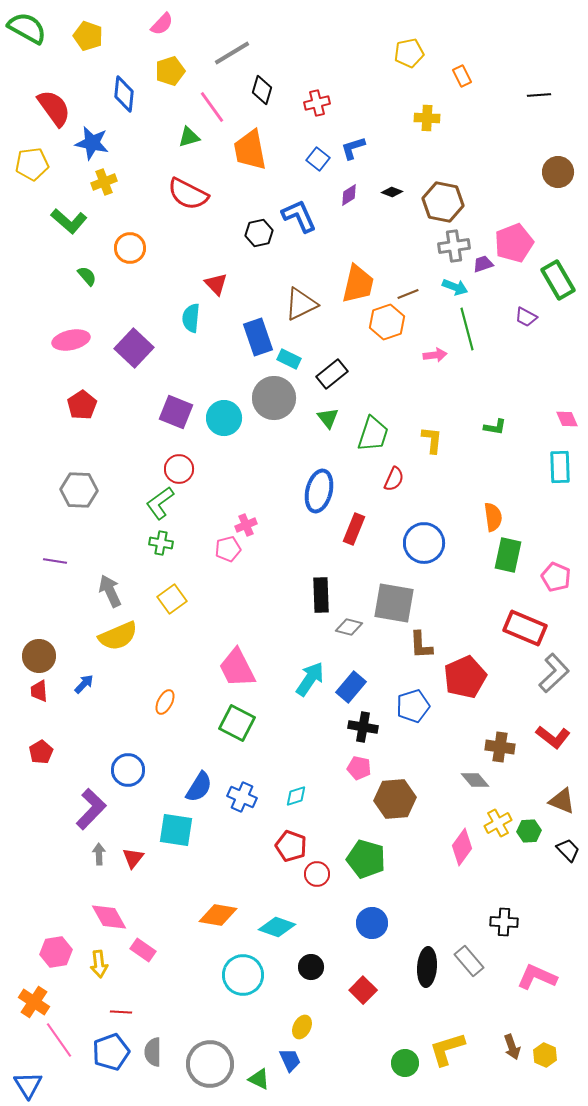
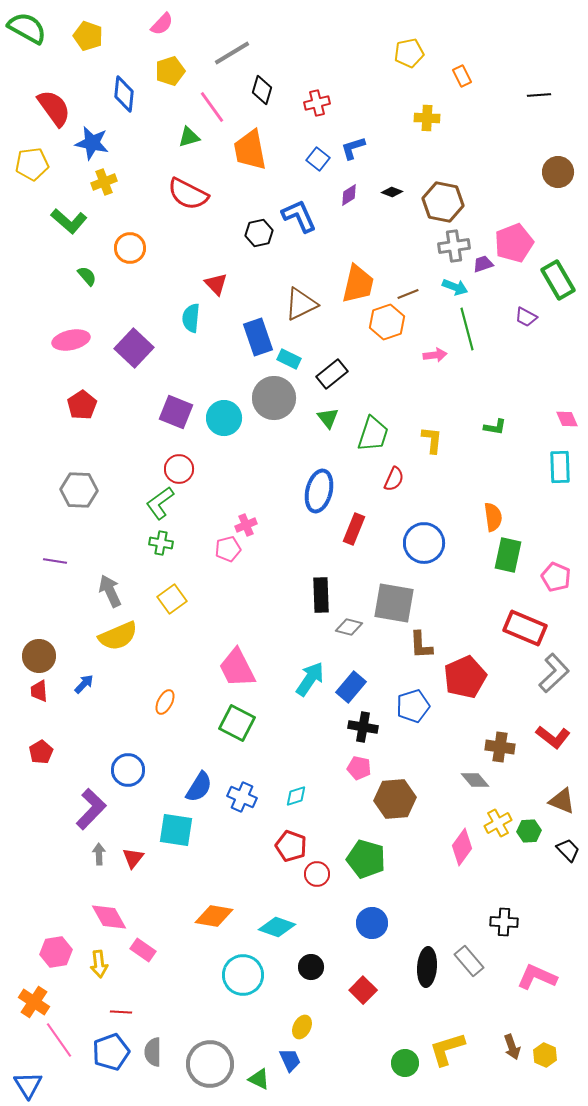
orange diamond at (218, 915): moved 4 px left, 1 px down
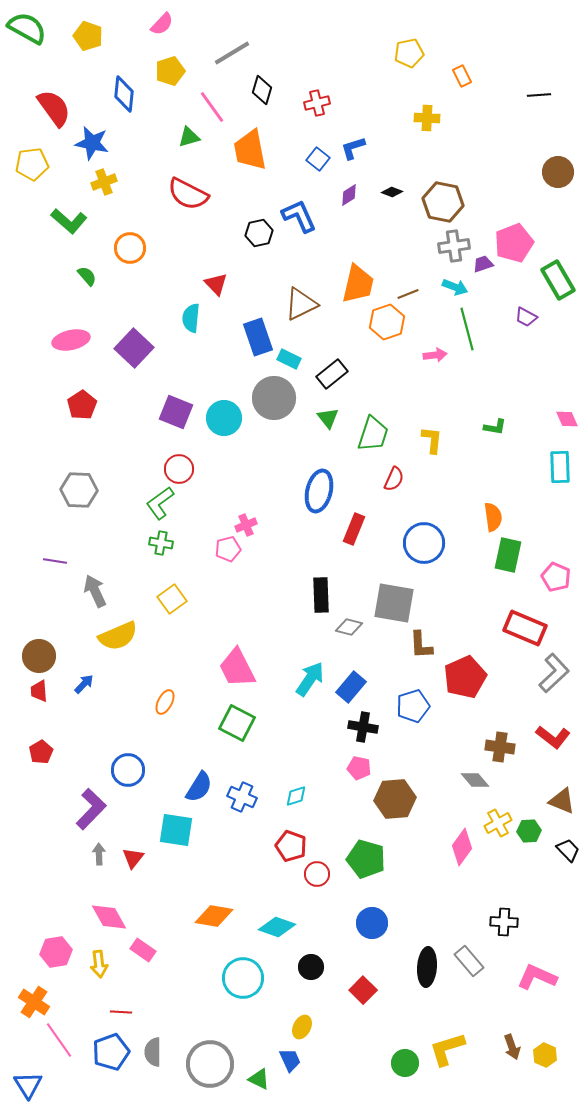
gray arrow at (110, 591): moved 15 px left
cyan circle at (243, 975): moved 3 px down
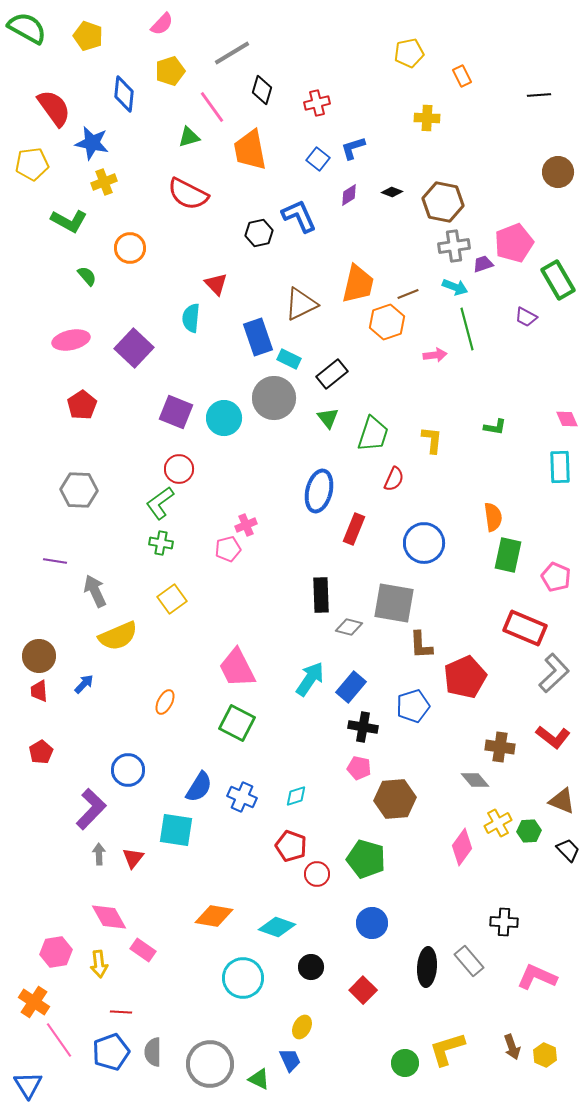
green L-shape at (69, 221): rotated 12 degrees counterclockwise
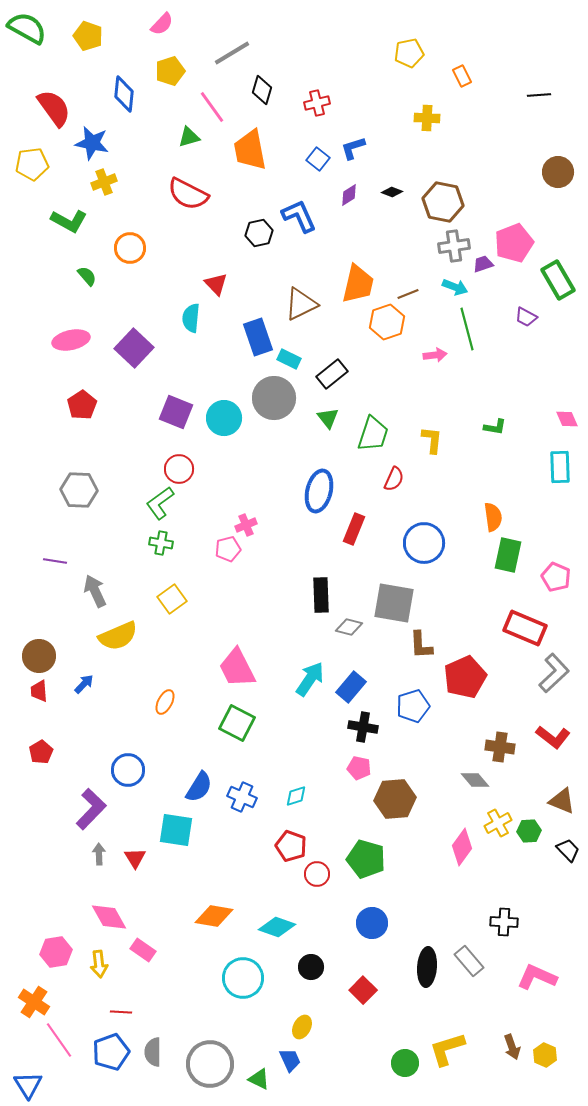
red triangle at (133, 858): moved 2 px right; rotated 10 degrees counterclockwise
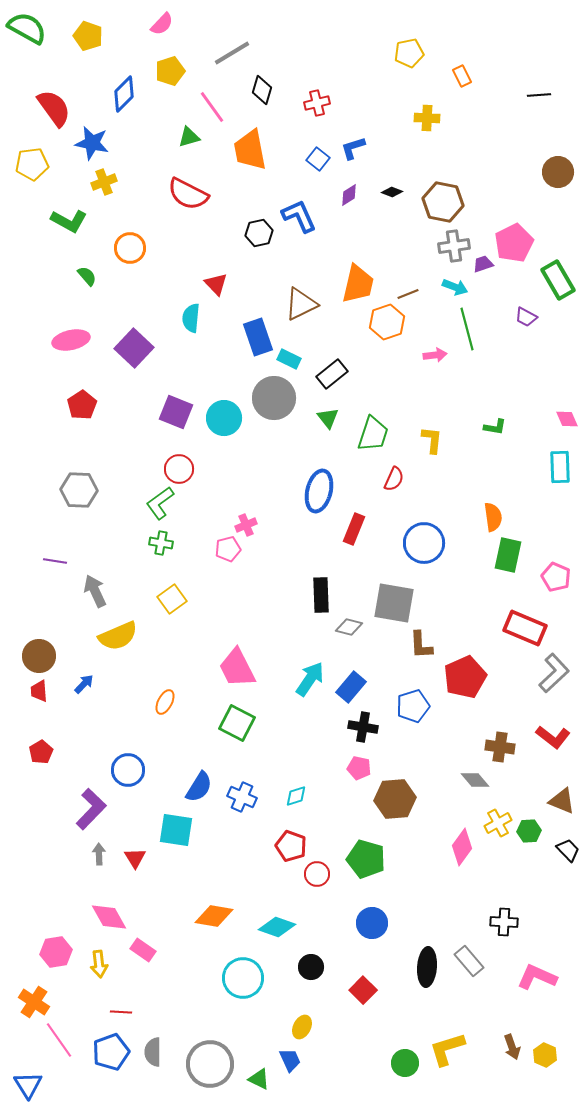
blue diamond at (124, 94): rotated 39 degrees clockwise
pink pentagon at (514, 243): rotated 6 degrees counterclockwise
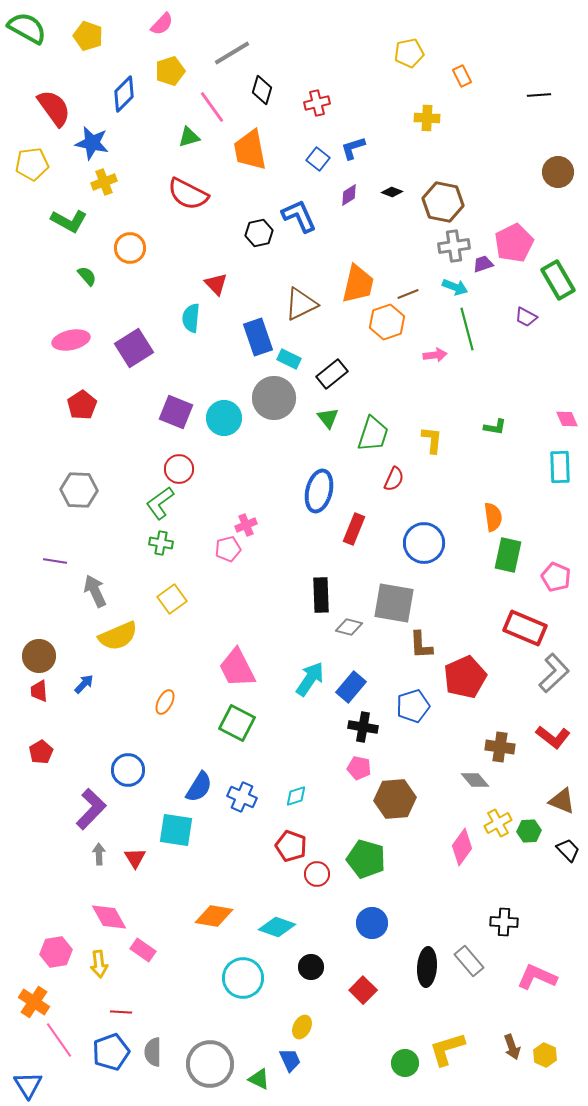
purple square at (134, 348): rotated 15 degrees clockwise
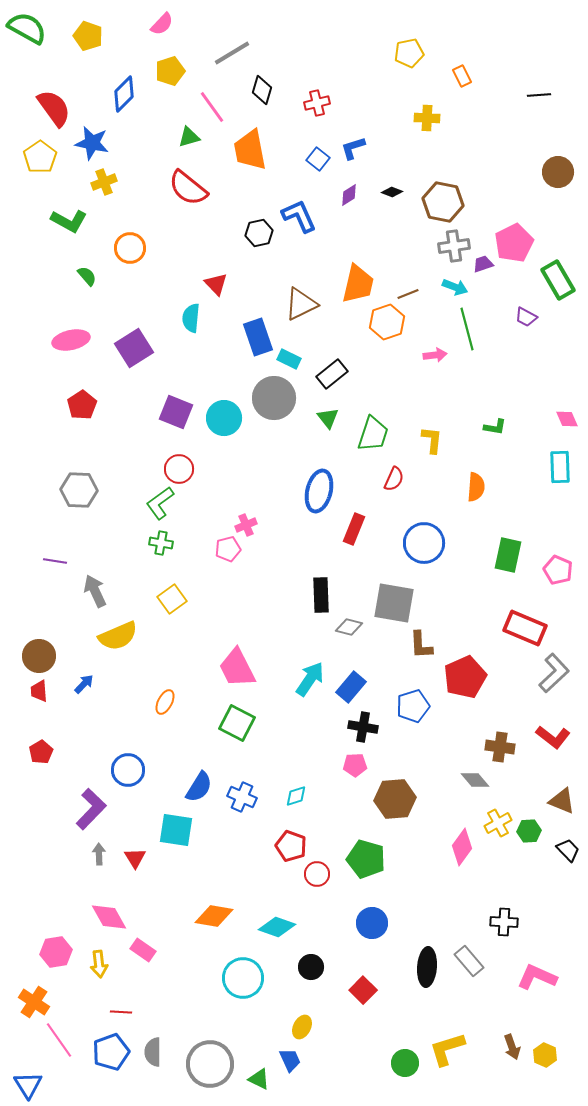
yellow pentagon at (32, 164): moved 8 px right, 7 px up; rotated 28 degrees counterclockwise
red semicircle at (188, 194): moved 6 px up; rotated 12 degrees clockwise
orange semicircle at (493, 517): moved 17 px left, 30 px up; rotated 12 degrees clockwise
pink pentagon at (556, 577): moved 2 px right, 7 px up
pink pentagon at (359, 768): moved 4 px left, 3 px up; rotated 15 degrees counterclockwise
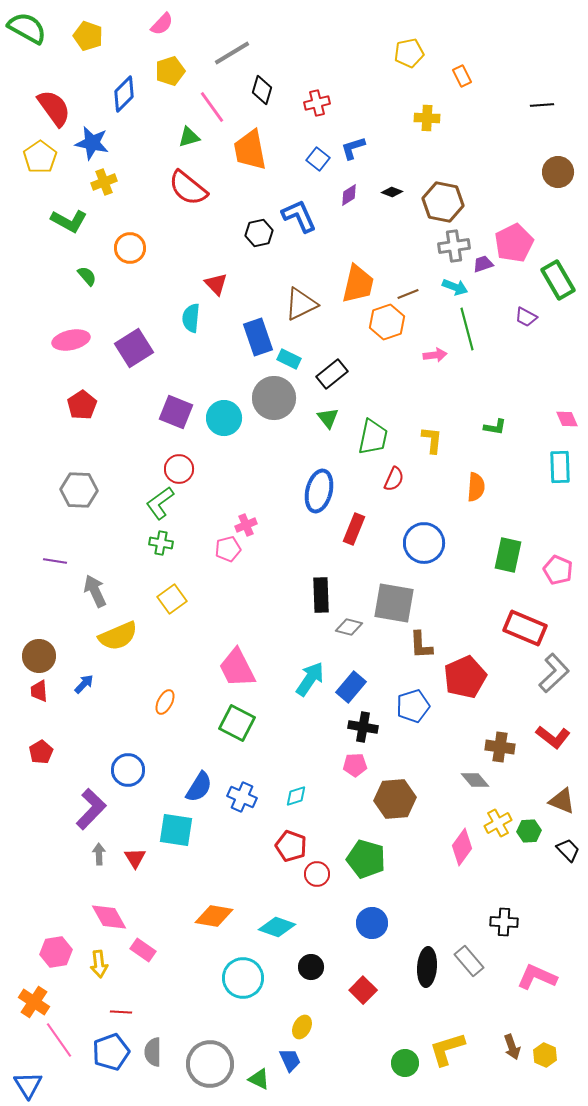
black line at (539, 95): moved 3 px right, 10 px down
green trapezoid at (373, 434): moved 3 px down; rotated 6 degrees counterclockwise
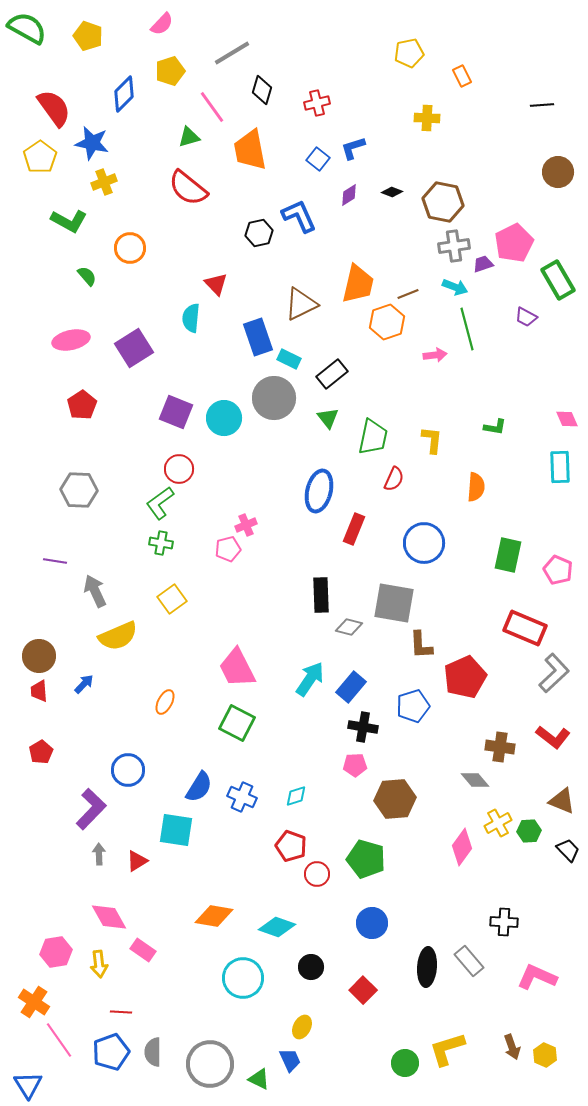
red triangle at (135, 858): moved 2 px right, 3 px down; rotated 30 degrees clockwise
